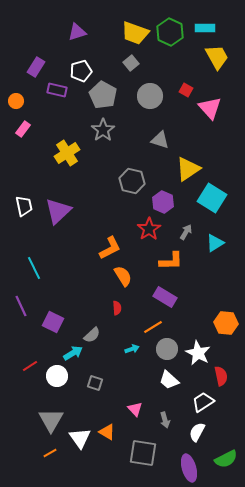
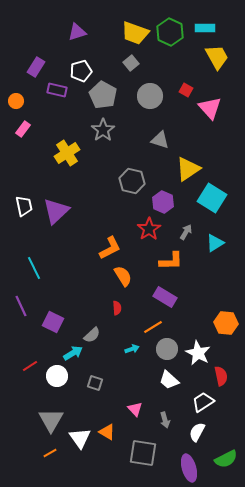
purple triangle at (58, 211): moved 2 px left
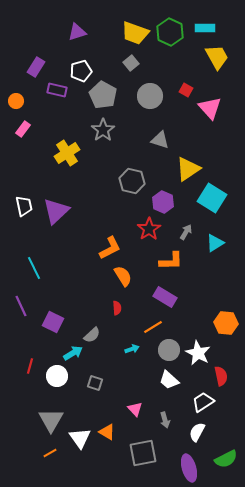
gray circle at (167, 349): moved 2 px right, 1 px down
red line at (30, 366): rotated 42 degrees counterclockwise
gray square at (143, 453): rotated 20 degrees counterclockwise
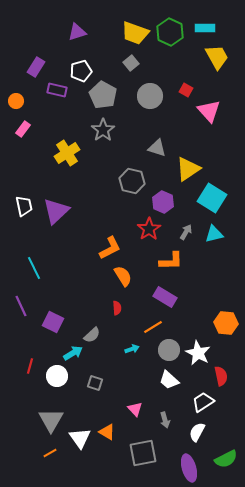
pink triangle at (210, 108): moved 1 px left, 3 px down
gray triangle at (160, 140): moved 3 px left, 8 px down
cyan triangle at (215, 243): moved 1 px left, 9 px up; rotated 18 degrees clockwise
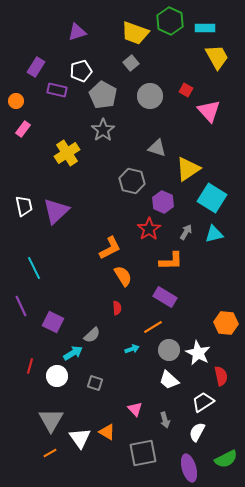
green hexagon at (170, 32): moved 11 px up
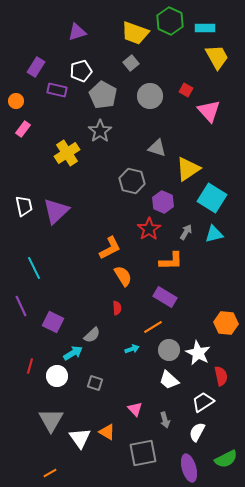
gray star at (103, 130): moved 3 px left, 1 px down
orange line at (50, 453): moved 20 px down
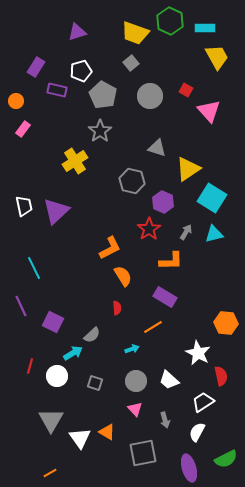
yellow cross at (67, 153): moved 8 px right, 8 px down
gray circle at (169, 350): moved 33 px left, 31 px down
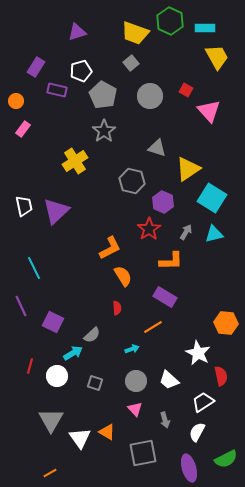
gray star at (100, 131): moved 4 px right
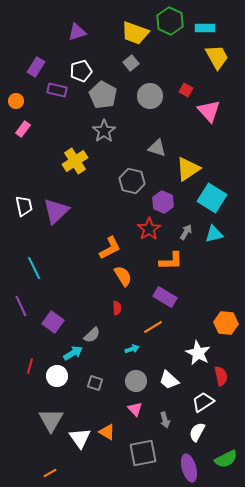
purple square at (53, 322): rotated 10 degrees clockwise
